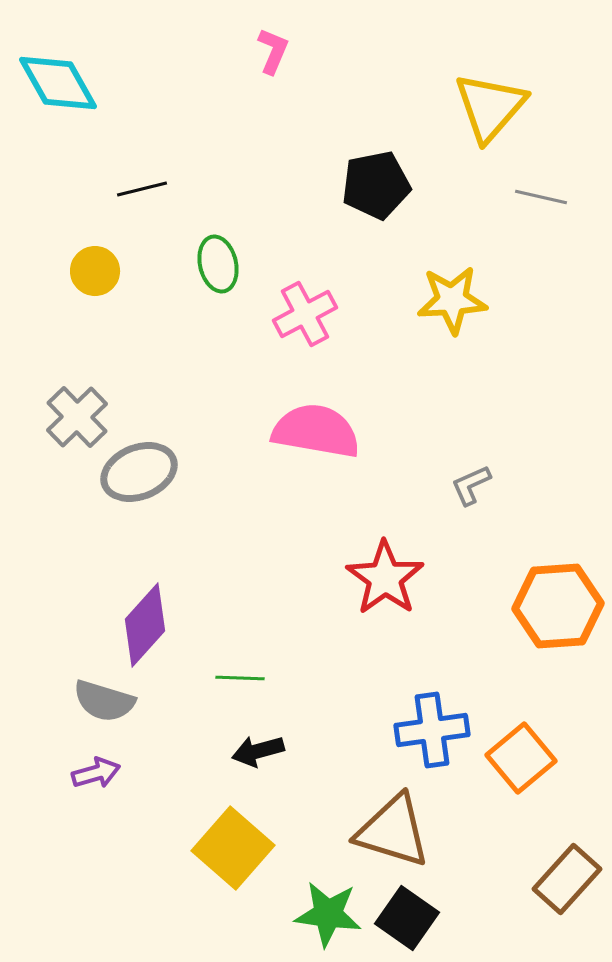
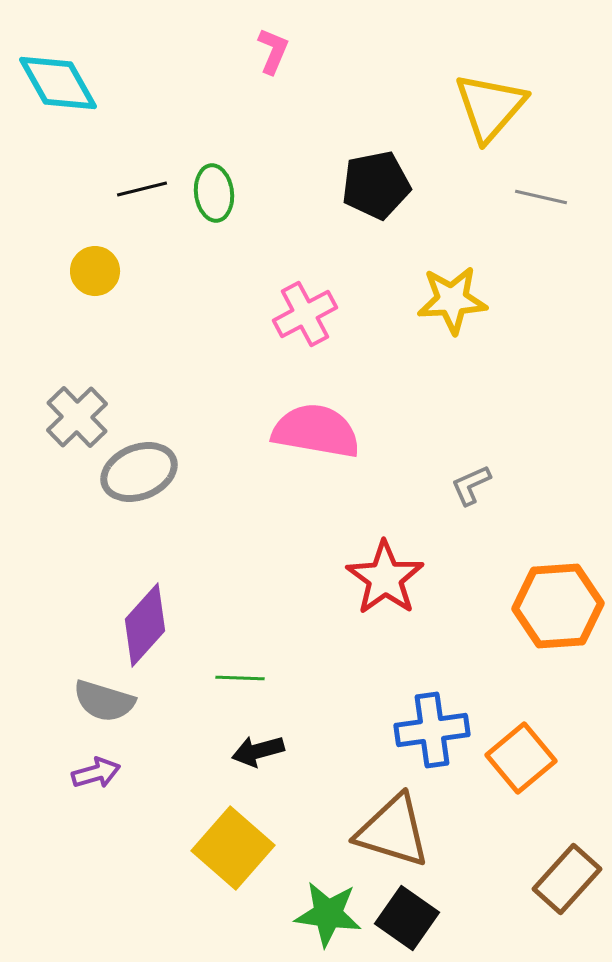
green ellipse: moved 4 px left, 71 px up; rotated 6 degrees clockwise
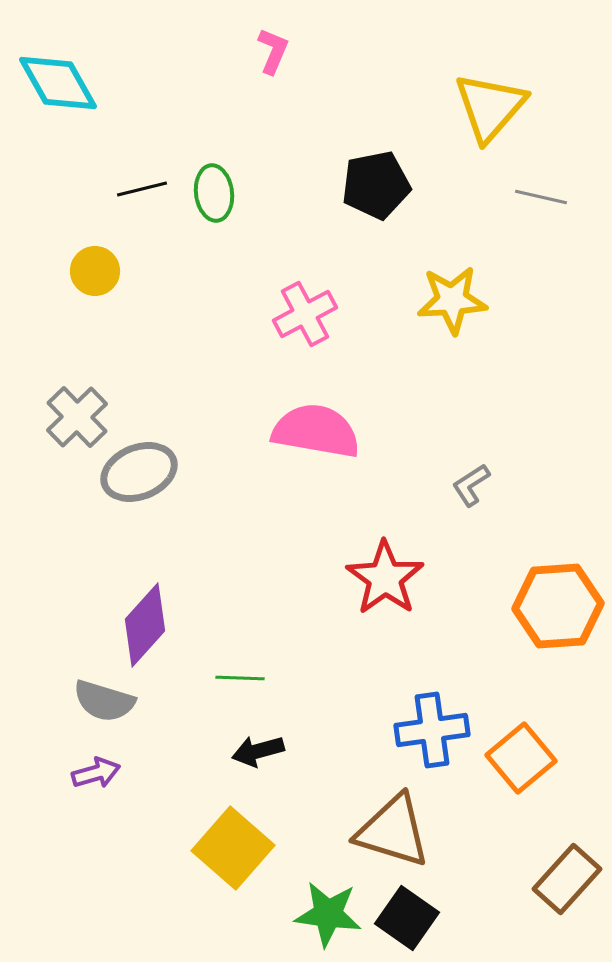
gray L-shape: rotated 9 degrees counterclockwise
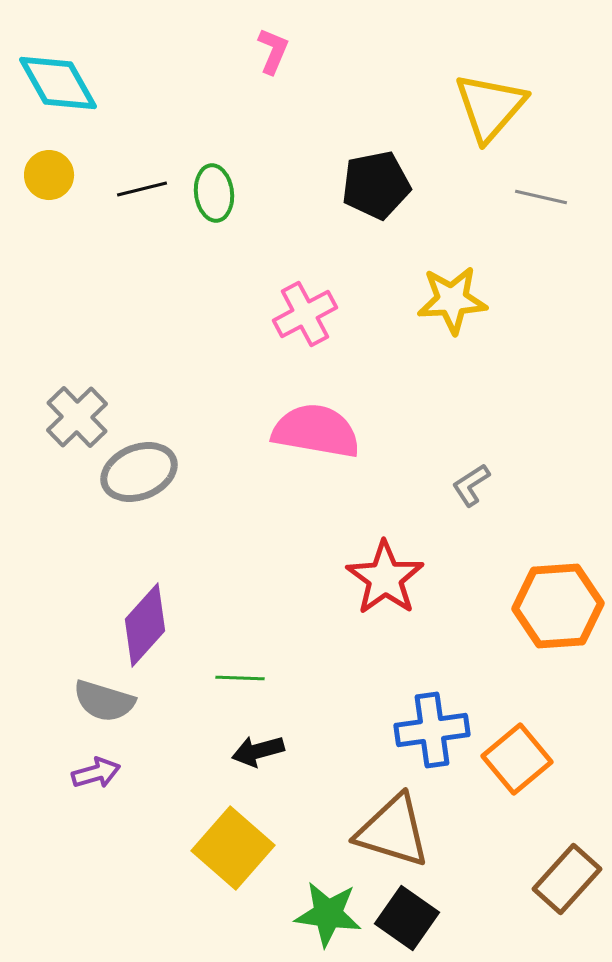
yellow circle: moved 46 px left, 96 px up
orange square: moved 4 px left, 1 px down
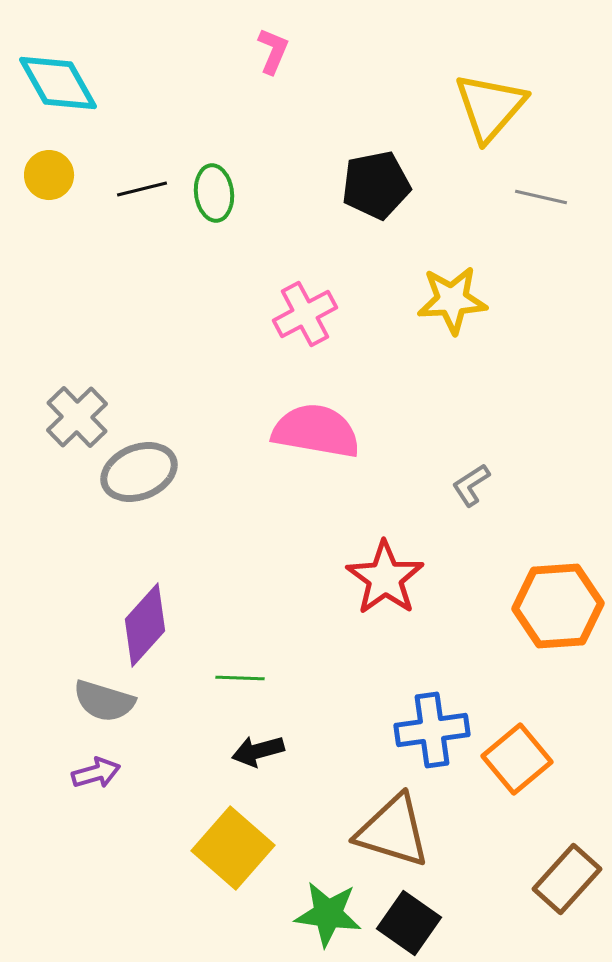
black square: moved 2 px right, 5 px down
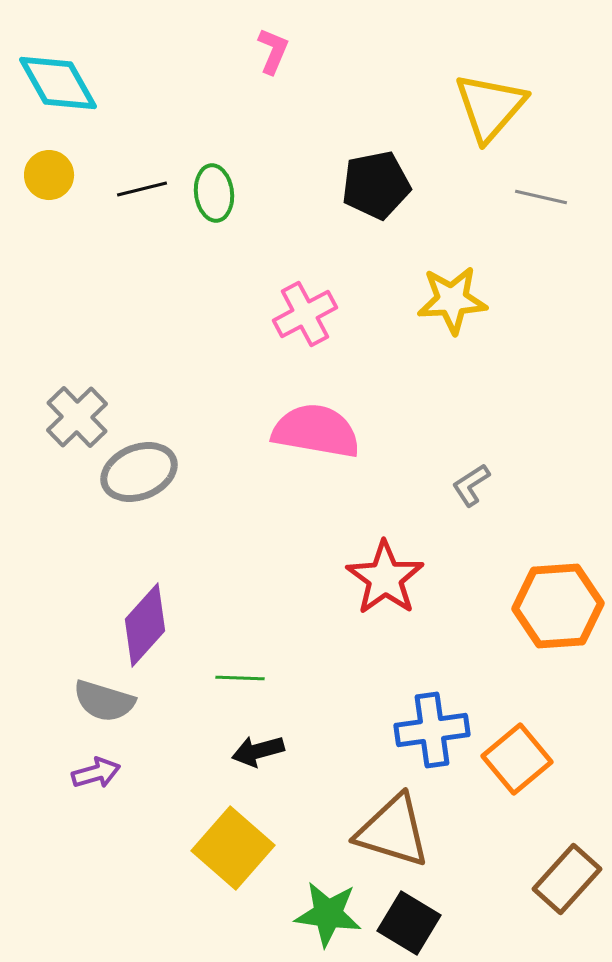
black square: rotated 4 degrees counterclockwise
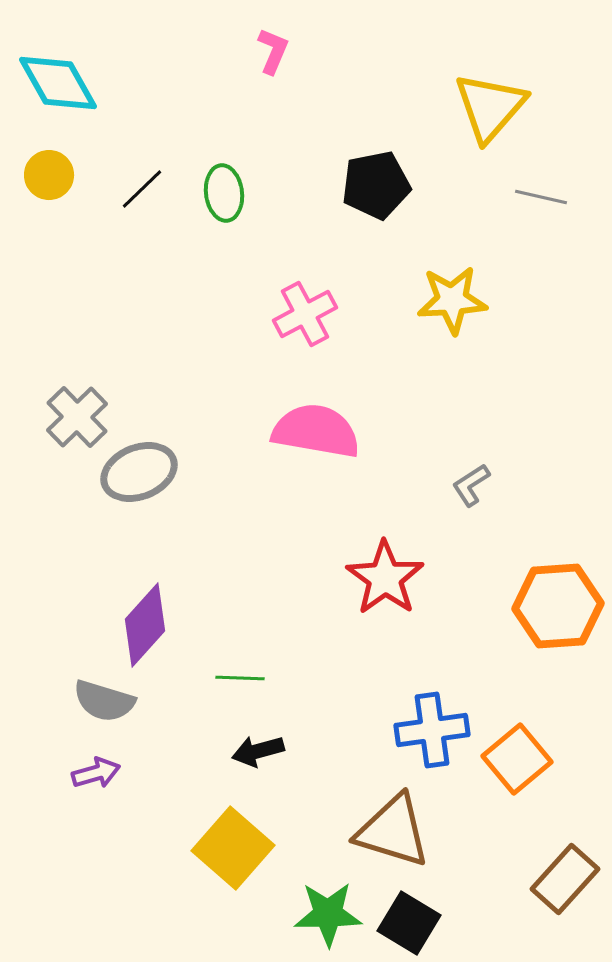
black line: rotated 30 degrees counterclockwise
green ellipse: moved 10 px right
brown rectangle: moved 2 px left
green star: rotated 8 degrees counterclockwise
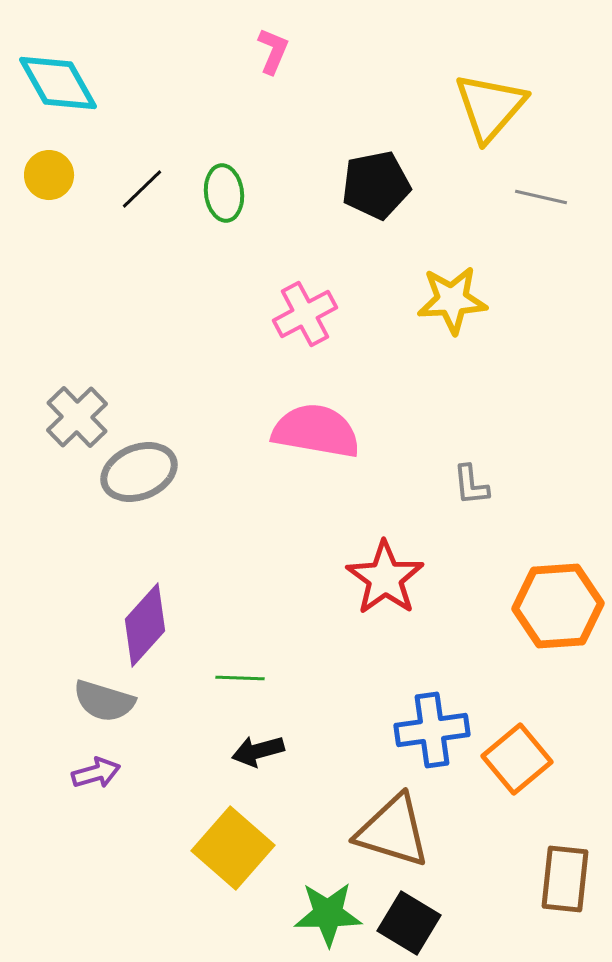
gray L-shape: rotated 63 degrees counterclockwise
brown rectangle: rotated 36 degrees counterclockwise
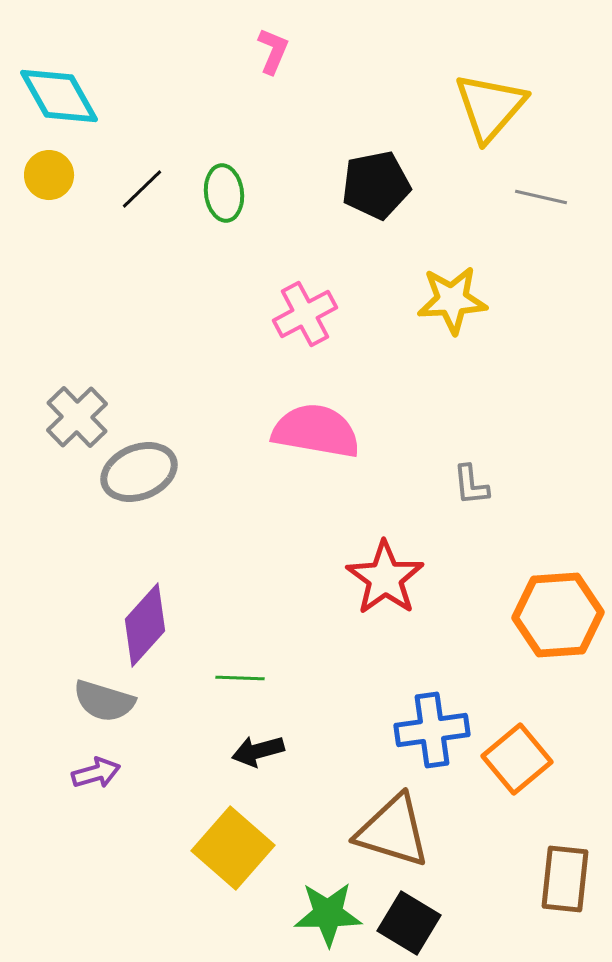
cyan diamond: moved 1 px right, 13 px down
orange hexagon: moved 9 px down
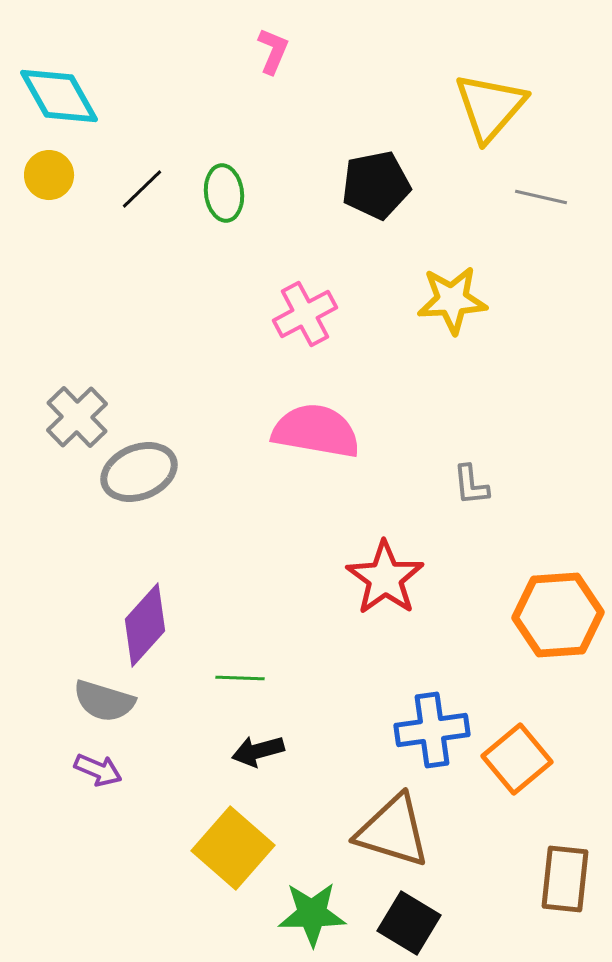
purple arrow: moved 2 px right, 3 px up; rotated 39 degrees clockwise
green star: moved 16 px left
